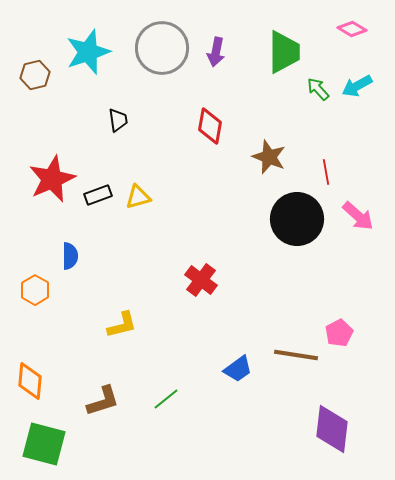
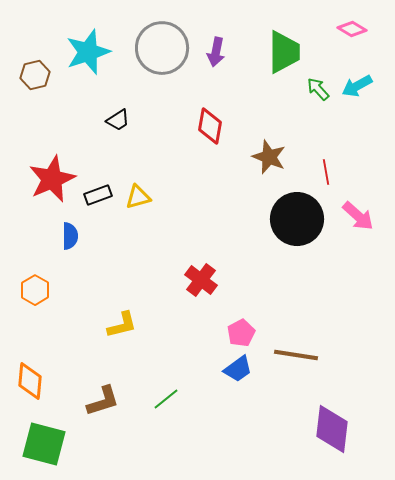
black trapezoid: rotated 65 degrees clockwise
blue semicircle: moved 20 px up
pink pentagon: moved 98 px left
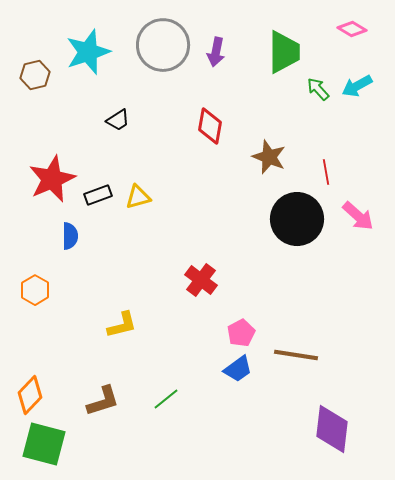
gray circle: moved 1 px right, 3 px up
orange diamond: moved 14 px down; rotated 39 degrees clockwise
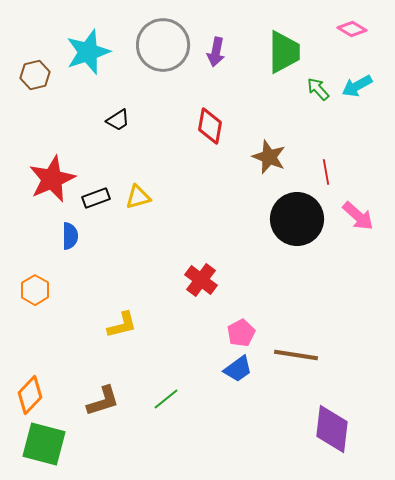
black rectangle: moved 2 px left, 3 px down
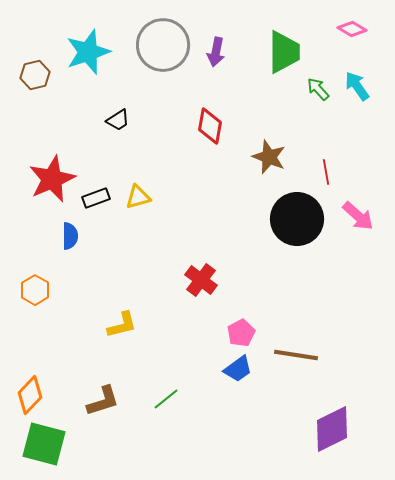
cyan arrow: rotated 84 degrees clockwise
purple diamond: rotated 57 degrees clockwise
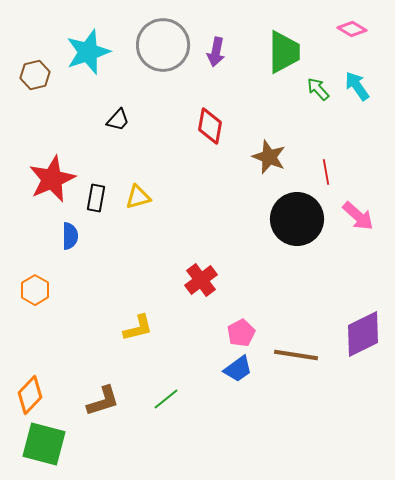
black trapezoid: rotated 15 degrees counterclockwise
black rectangle: rotated 60 degrees counterclockwise
red cross: rotated 16 degrees clockwise
yellow L-shape: moved 16 px right, 3 px down
purple diamond: moved 31 px right, 95 px up
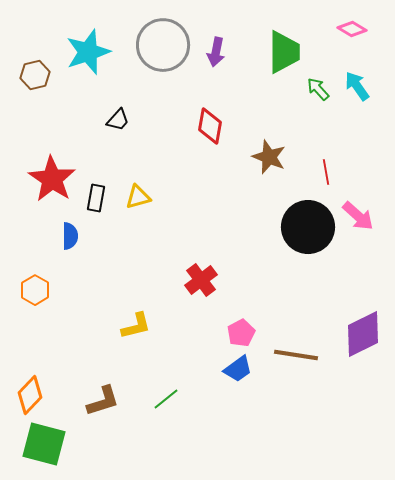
red star: rotated 15 degrees counterclockwise
black circle: moved 11 px right, 8 px down
yellow L-shape: moved 2 px left, 2 px up
